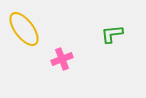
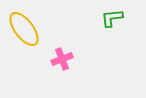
green L-shape: moved 16 px up
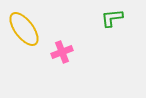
pink cross: moved 7 px up
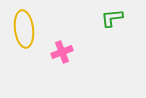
yellow ellipse: rotated 30 degrees clockwise
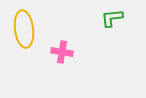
pink cross: rotated 30 degrees clockwise
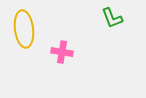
green L-shape: rotated 105 degrees counterclockwise
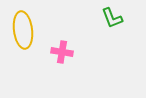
yellow ellipse: moved 1 px left, 1 px down
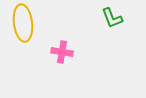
yellow ellipse: moved 7 px up
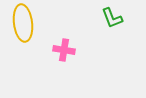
pink cross: moved 2 px right, 2 px up
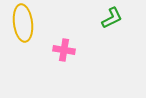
green L-shape: rotated 95 degrees counterclockwise
